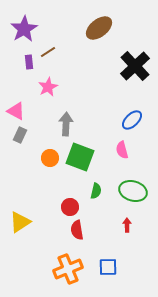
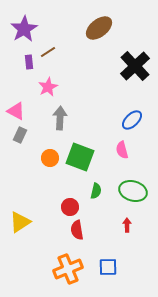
gray arrow: moved 6 px left, 6 px up
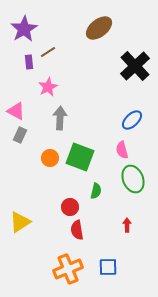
green ellipse: moved 12 px up; rotated 52 degrees clockwise
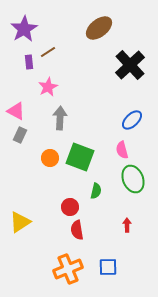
black cross: moved 5 px left, 1 px up
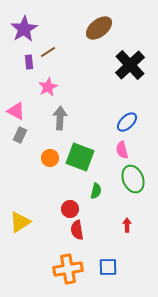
blue ellipse: moved 5 px left, 2 px down
red circle: moved 2 px down
orange cross: rotated 12 degrees clockwise
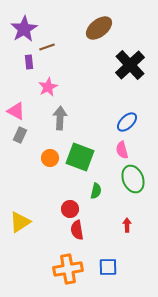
brown line: moved 1 px left, 5 px up; rotated 14 degrees clockwise
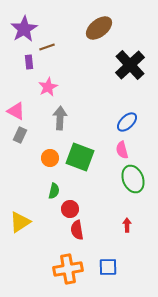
green semicircle: moved 42 px left
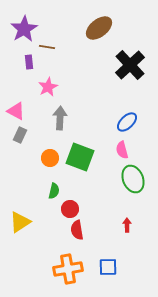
brown line: rotated 28 degrees clockwise
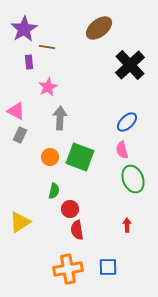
orange circle: moved 1 px up
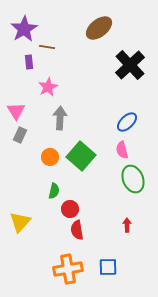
pink triangle: rotated 30 degrees clockwise
green square: moved 1 px right, 1 px up; rotated 20 degrees clockwise
yellow triangle: rotated 15 degrees counterclockwise
